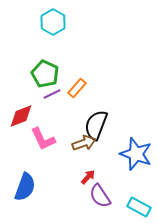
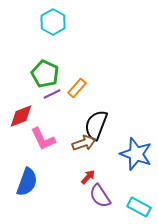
blue semicircle: moved 2 px right, 5 px up
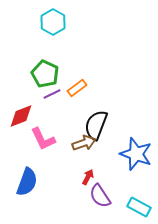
orange rectangle: rotated 12 degrees clockwise
red arrow: rotated 14 degrees counterclockwise
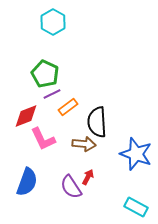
orange rectangle: moved 9 px left, 19 px down
red diamond: moved 5 px right
black semicircle: moved 1 px right, 3 px up; rotated 24 degrees counterclockwise
brown arrow: moved 1 px down; rotated 25 degrees clockwise
purple semicircle: moved 29 px left, 9 px up
cyan rectangle: moved 3 px left
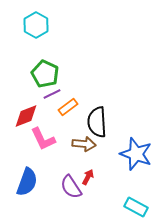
cyan hexagon: moved 17 px left, 3 px down
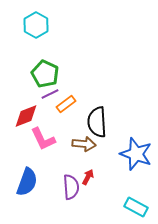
purple line: moved 2 px left
orange rectangle: moved 2 px left, 3 px up
purple semicircle: rotated 150 degrees counterclockwise
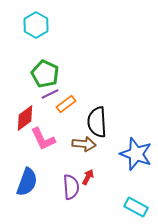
red diamond: moved 1 px left, 2 px down; rotated 16 degrees counterclockwise
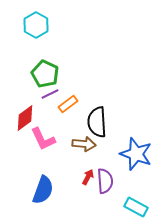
orange rectangle: moved 2 px right
blue semicircle: moved 16 px right, 8 px down
purple semicircle: moved 34 px right, 6 px up
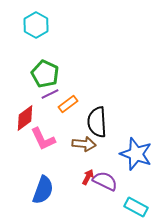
purple semicircle: rotated 60 degrees counterclockwise
